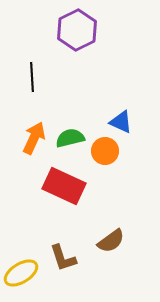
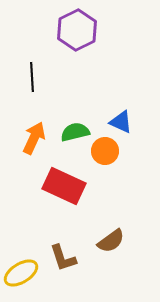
green semicircle: moved 5 px right, 6 px up
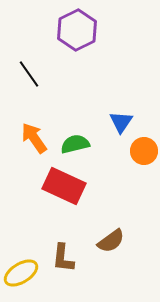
black line: moved 3 px left, 3 px up; rotated 32 degrees counterclockwise
blue triangle: rotated 40 degrees clockwise
green semicircle: moved 12 px down
orange arrow: rotated 60 degrees counterclockwise
orange circle: moved 39 px right
brown L-shape: rotated 24 degrees clockwise
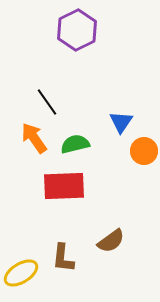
black line: moved 18 px right, 28 px down
red rectangle: rotated 27 degrees counterclockwise
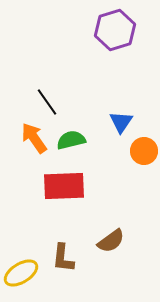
purple hexagon: moved 38 px right; rotated 9 degrees clockwise
green semicircle: moved 4 px left, 4 px up
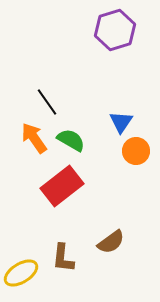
green semicircle: rotated 44 degrees clockwise
orange circle: moved 8 px left
red rectangle: moved 2 px left; rotated 36 degrees counterclockwise
brown semicircle: moved 1 px down
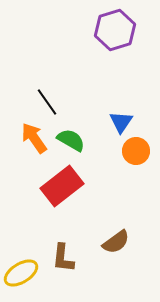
brown semicircle: moved 5 px right
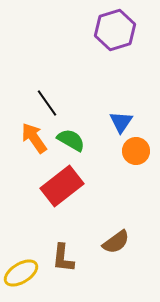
black line: moved 1 px down
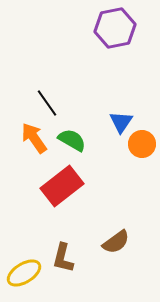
purple hexagon: moved 2 px up; rotated 6 degrees clockwise
green semicircle: moved 1 px right
orange circle: moved 6 px right, 7 px up
brown L-shape: rotated 8 degrees clockwise
yellow ellipse: moved 3 px right
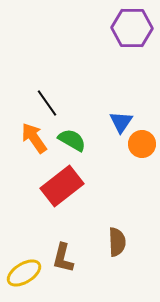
purple hexagon: moved 17 px right; rotated 12 degrees clockwise
brown semicircle: moved 1 px right; rotated 56 degrees counterclockwise
